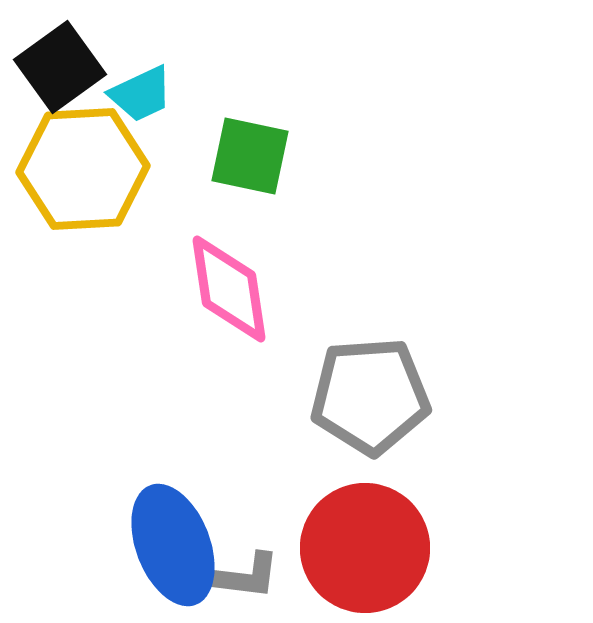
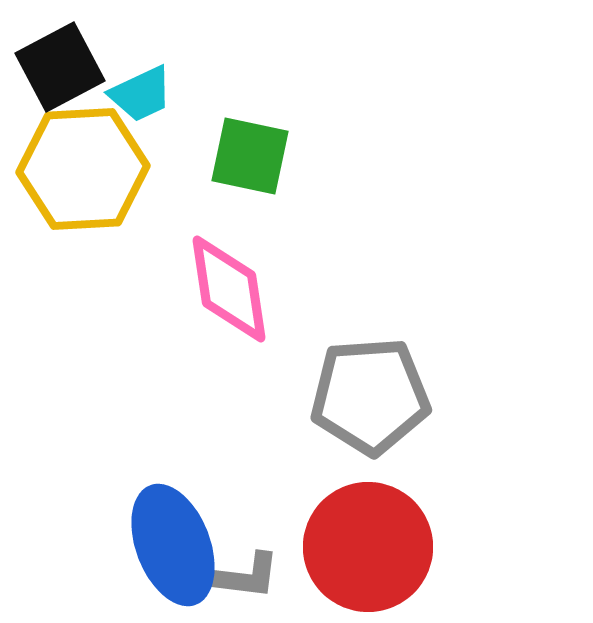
black square: rotated 8 degrees clockwise
red circle: moved 3 px right, 1 px up
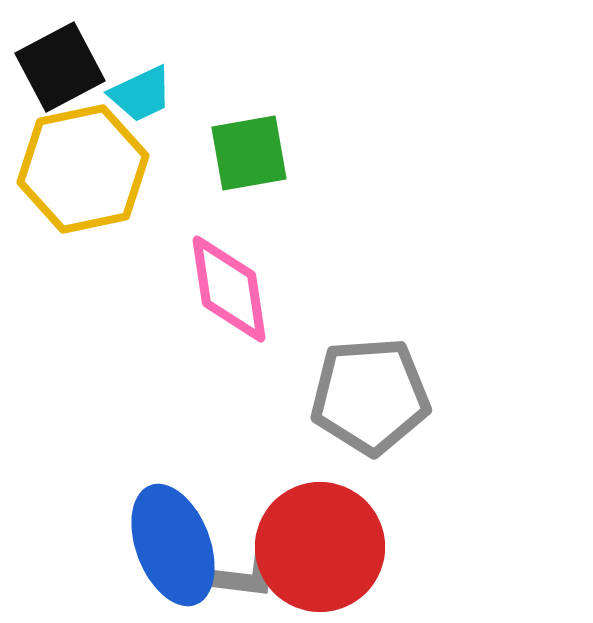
green square: moved 1 px left, 3 px up; rotated 22 degrees counterclockwise
yellow hexagon: rotated 9 degrees counterclockwise
red circle: moved 48 px left
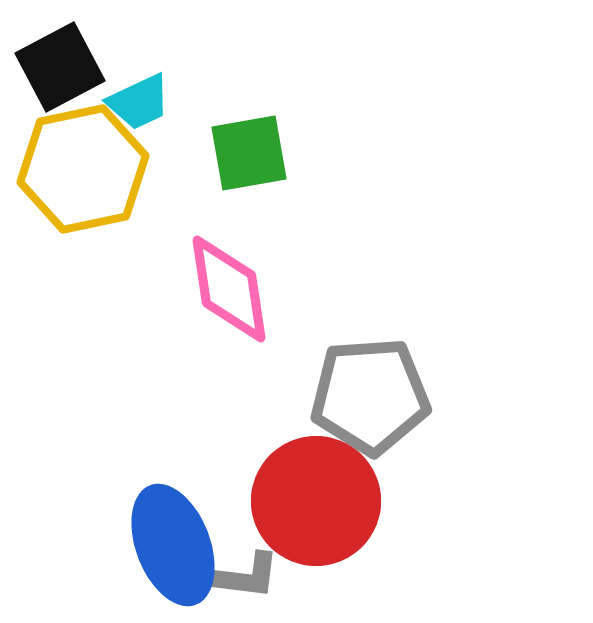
cyan trapezoid: moved 2 px left, 8 px down
red circle: moved 4 px left, 46 px up
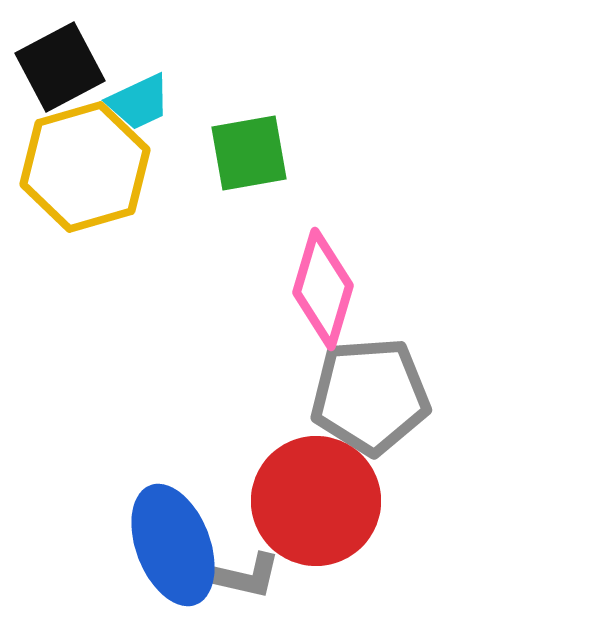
yellow hexagon: moved 2 px right, 2 px up; rotated 4 degrees counterclockwise
pink diamond: moved 94 px right; rotated 25 degrees clockwise
gray L-shape: rotated 6 degrees clockwise
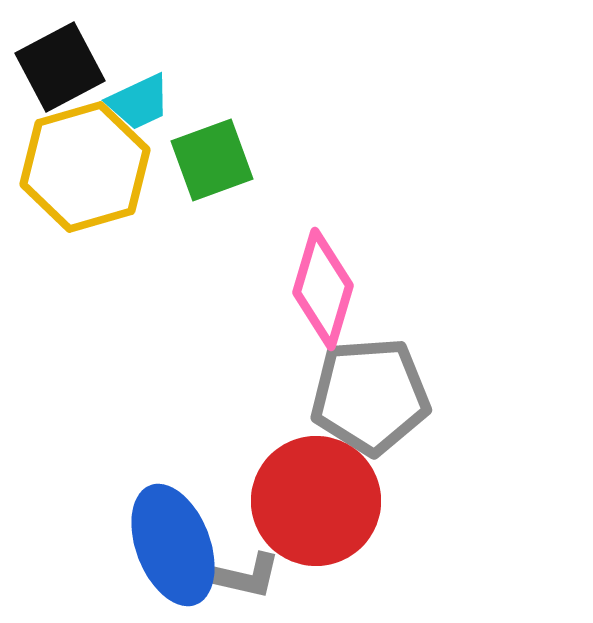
green square: moved 37 px left, 7 px down; rotated 10 degrees counterclockwise
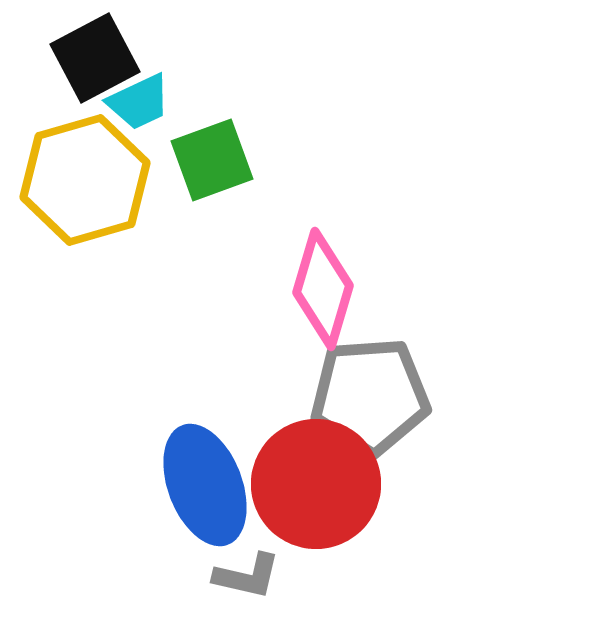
black square: moved 35 px right, 9 px up
yellow hexagon: moved 13 px down
red circle: moved 17 px up
blue ellipse: moved 32 px right, 60 px up
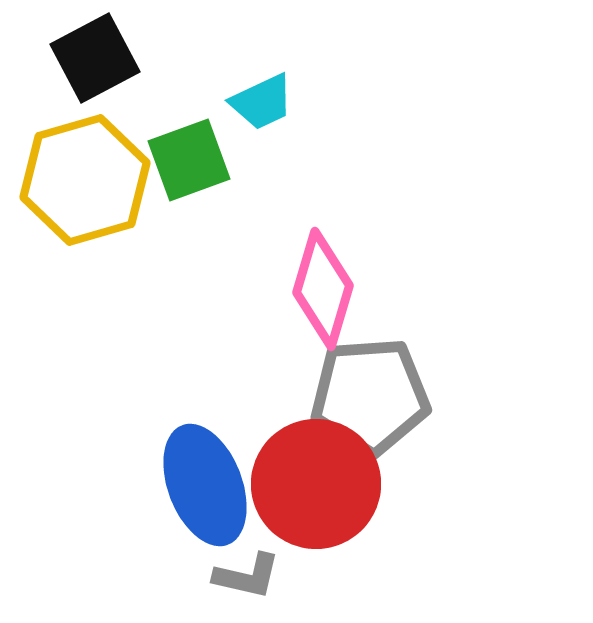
cyan trapezoid: moved 123 px right
green square: moved 23 px left
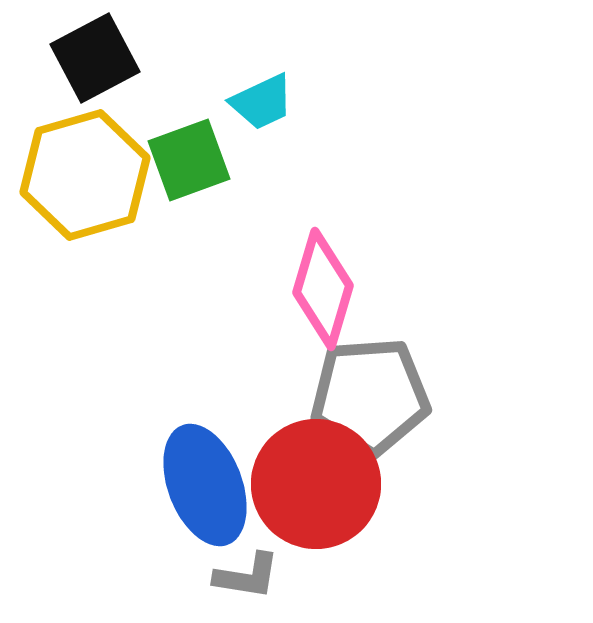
yellow hexagon: moved 5 px up
gray L-shape: rotated 4 degrees counterclockwise
